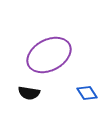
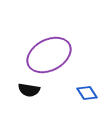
black semicircle: moved 3 px up
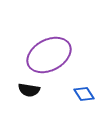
blue diamond: moved 3 px left, 1 px down
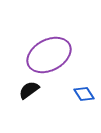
black semicircle: rotated 135 degrees clockwise
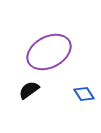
purple ellipse: moved 3 px up
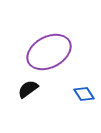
black semicircle: moved 1 px left, 1 px up
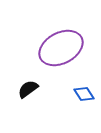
purple ellipse: moved 12 px right, 4 px up
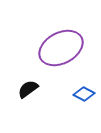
blue diamond: rotated 30 degrees counterclockwise
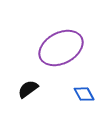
blue diamond: rotated 35 degrees clockwise
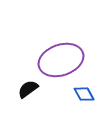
purple ellipse: moved 12 px down; rotated 9 degrees clockwise
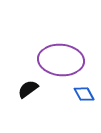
purple ellipse: rotated 24 degrees clockwise
